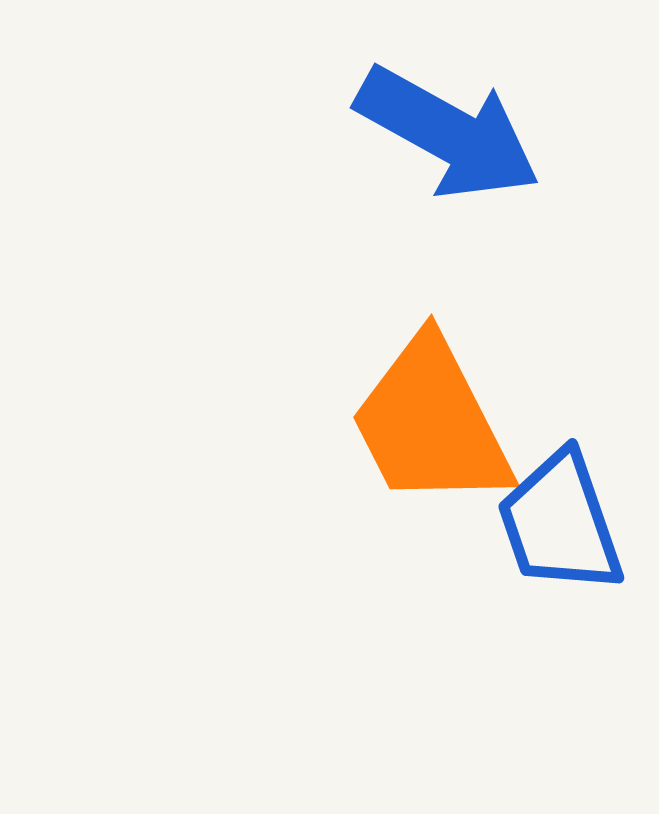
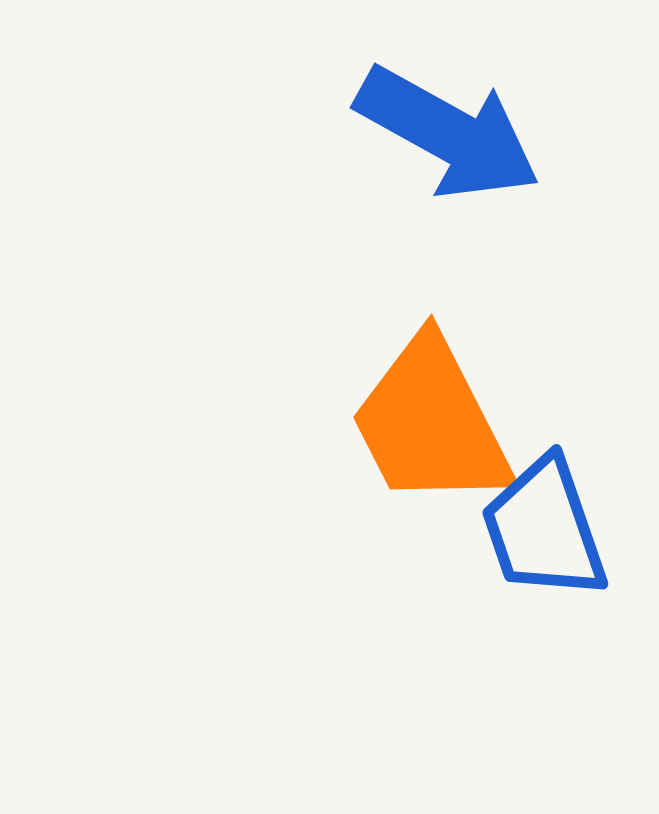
blue trapezoid: moved 16 px left, 6 px down
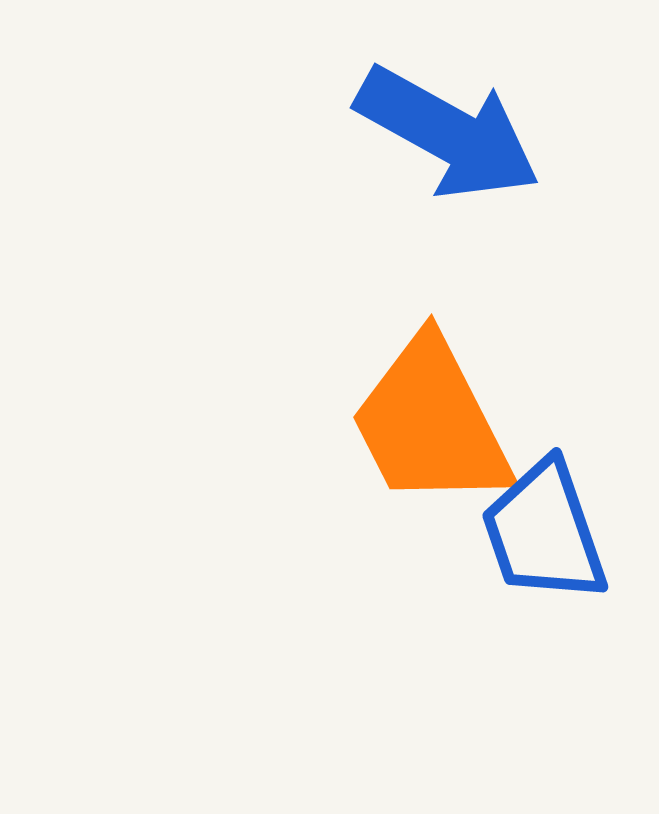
blue trapezoid: moved 3 px down
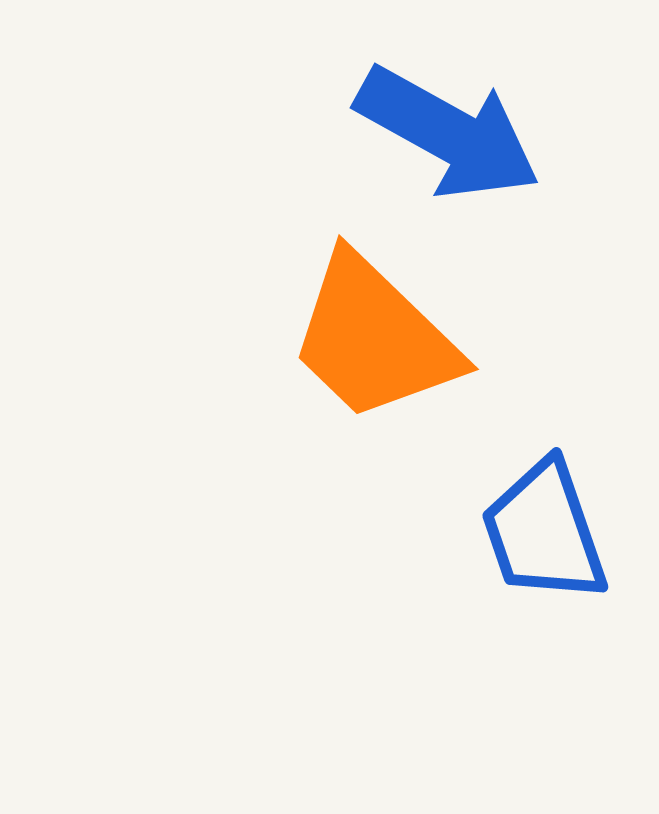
orange trapezoid: moved 57 px left, 85 px up; rotated 19 degrees counterclockwise
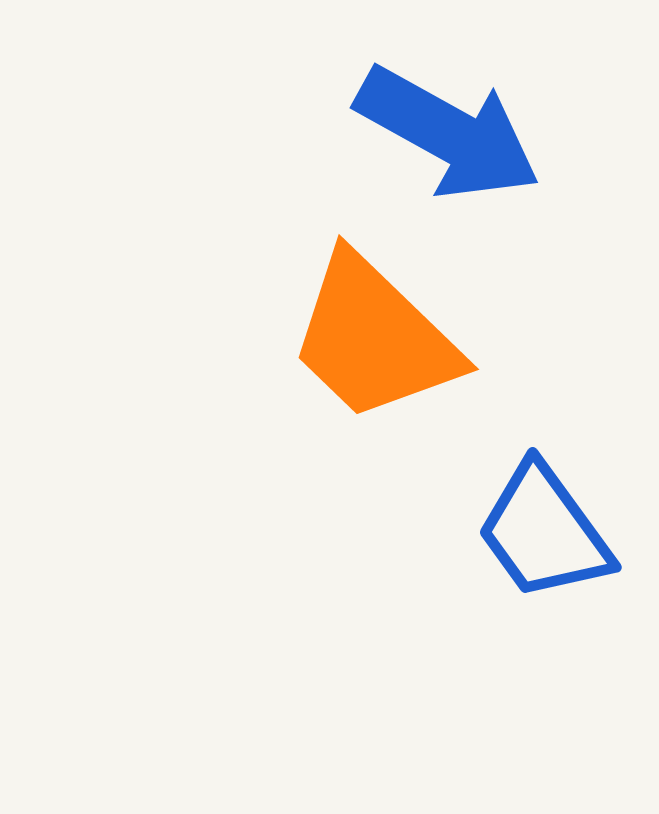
blue trapezoid: rotated 17 degrees counterclockwise
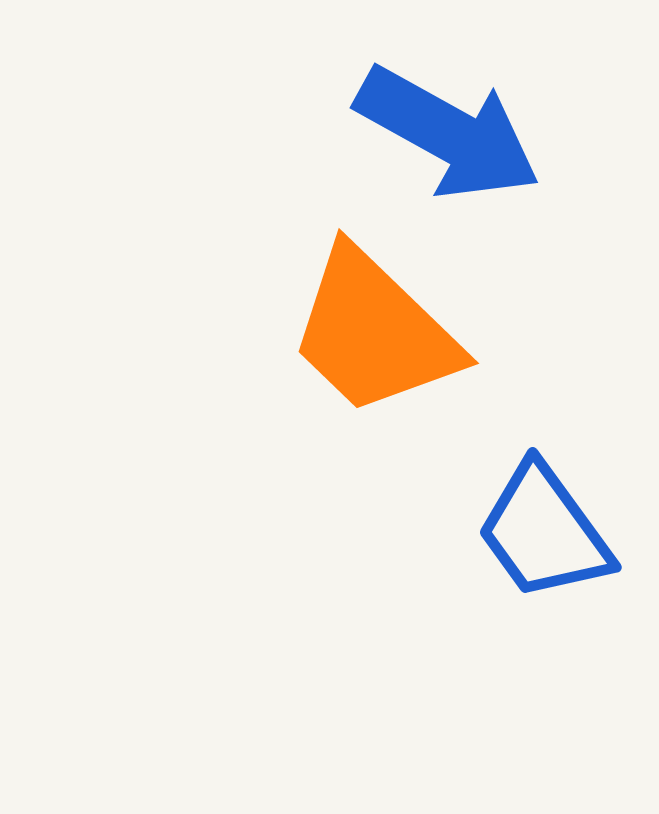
orange trapezoid: moved 6 px up
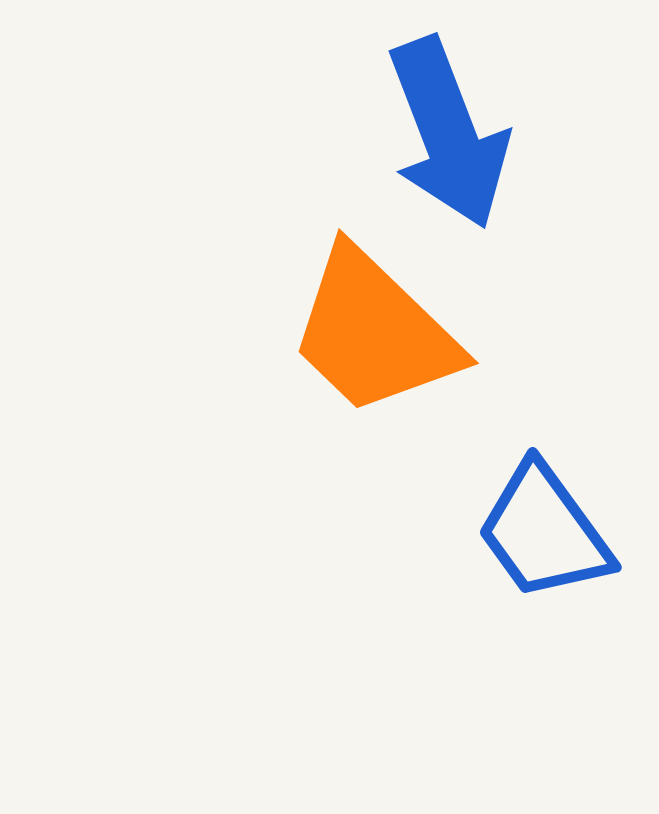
blue arrow: rotated 40 degrees clockwise
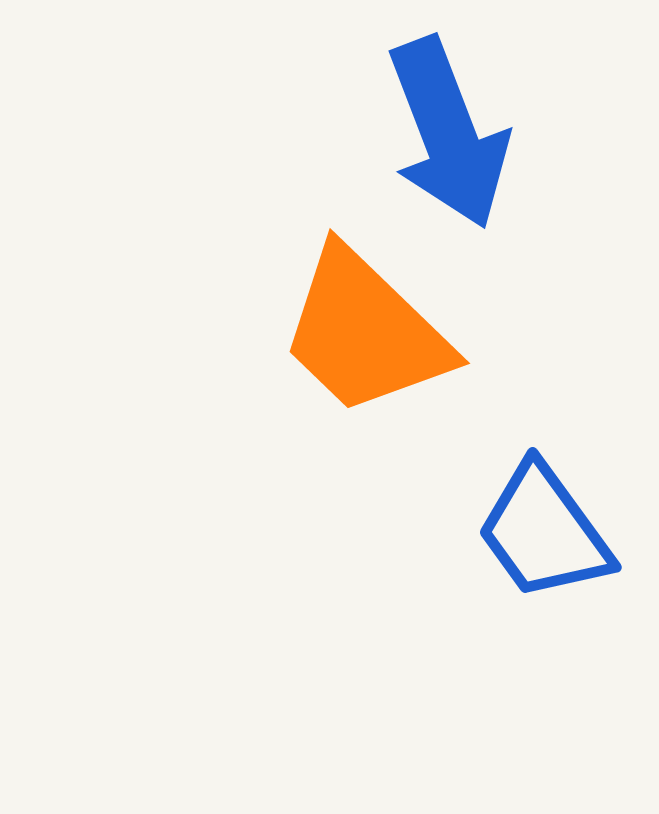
orange trapezoid: moved 9 px left
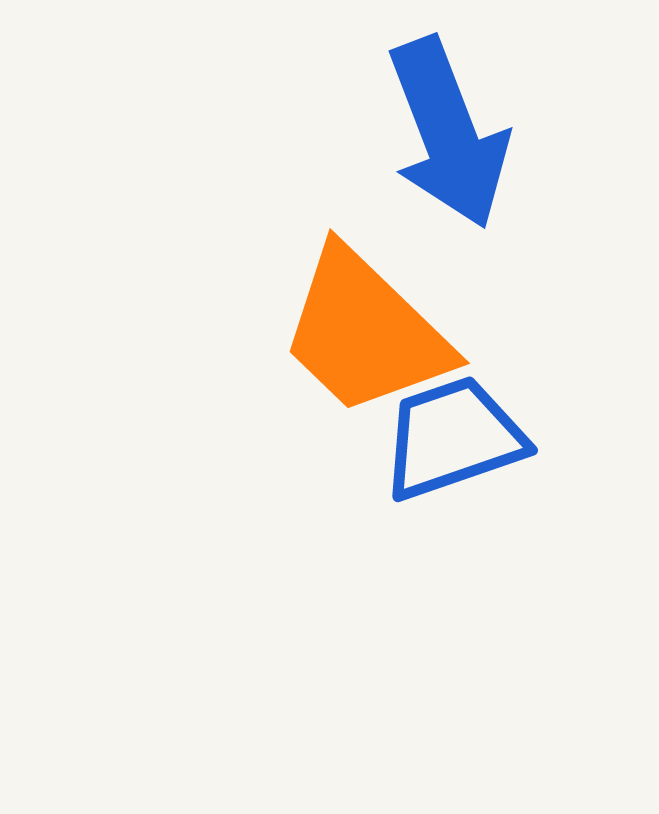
blue trapezoid: moved 91 px left, 94 px up; rotated 107 degrees clockwise
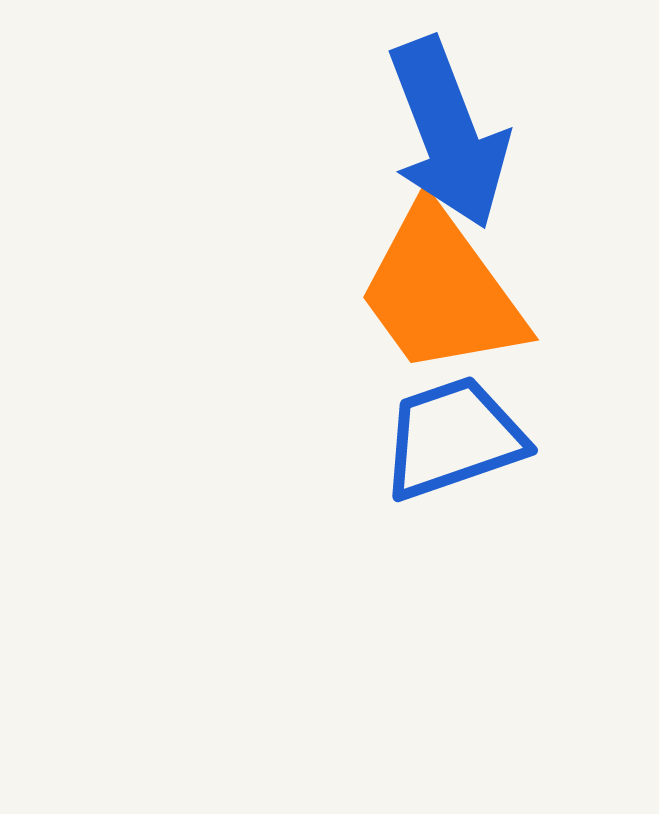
orange trapezoid: moved 76 px right, 41 px up; rotated 10 degrees clockwise
